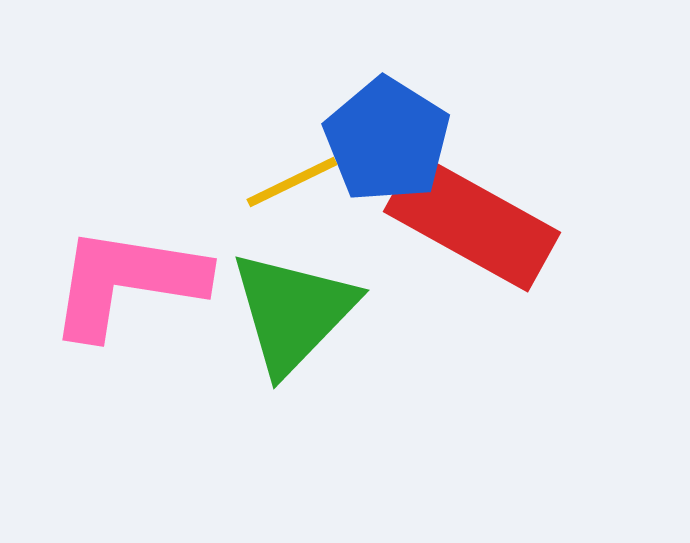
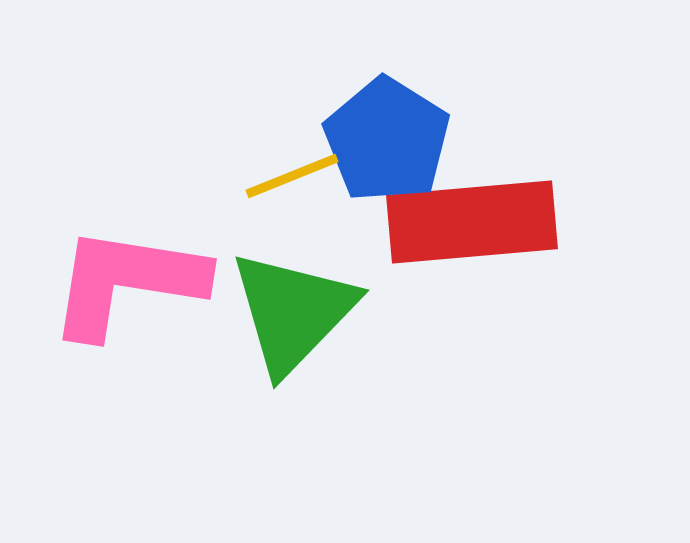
yellow line: moved 6 px up; rotated 4 degrees clockwise
red rectangle: rotated 34 degrees counterclockwise
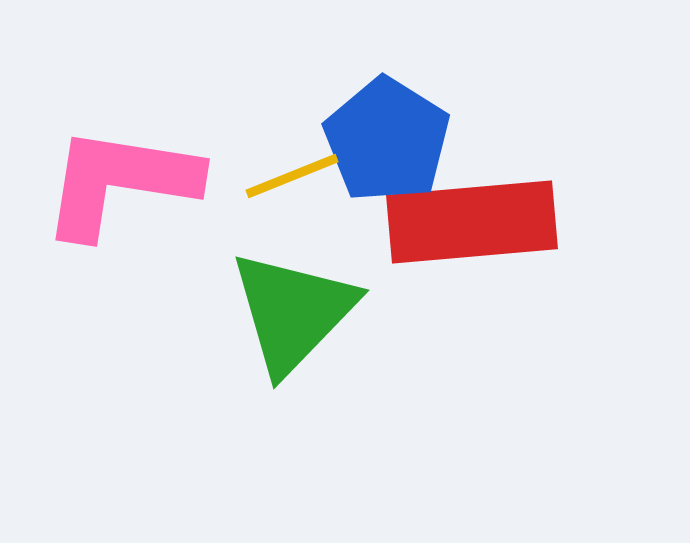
pink L-shape: moved 7 px left, 100 px up
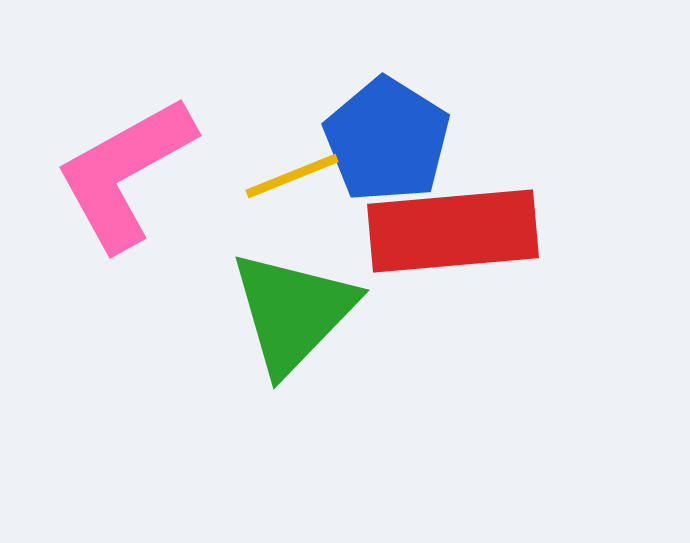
pink L-shape: moved 5 px right, 9 px up; rotated 38 degrees counterclockwise
red rectangle: moved 19 px left, 9 px down
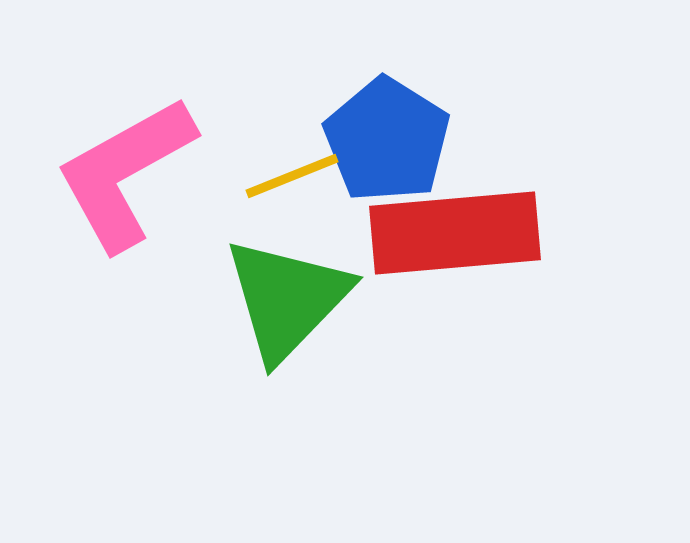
red rectangle: moved 2 px right, 2 px down
green triangle: moved 6 px left, 13 px up
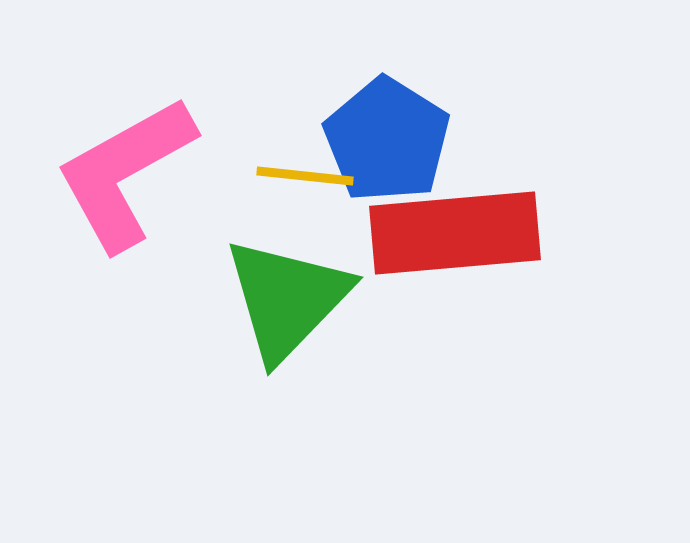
yellow line: moved 13 px right; rotated 28 degrees clockwise
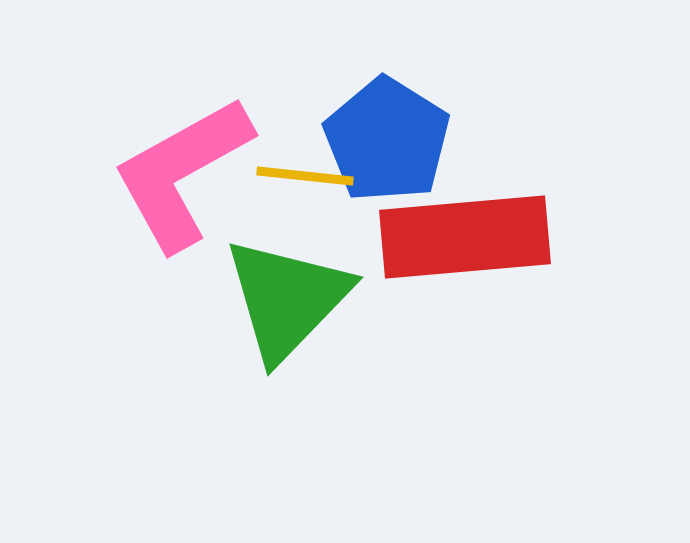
pink L-shape: moved 57 px right
red rectangle: moved 10 px right, 4 px down
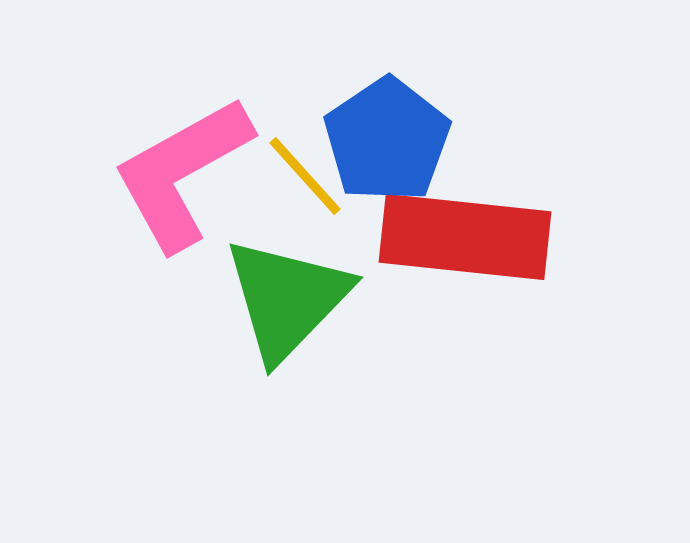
blue pentagon: rotated 6 degrees clockwise
yellow line: rotated 42 degrees clockwise
red rectangle: rotated 11 degrees clockwise
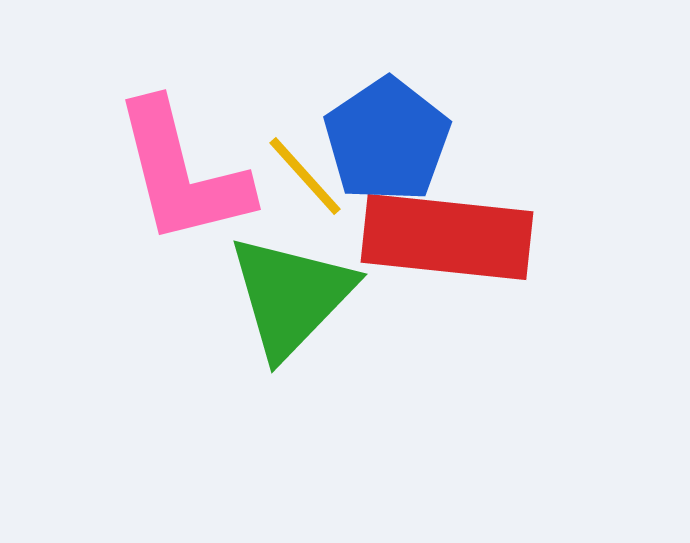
pink L-shape: rotated 75 degrees counterclockwise
red rectangle: moved 18 px left
green triangle: moved 4 px right, 3 px up
